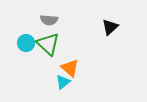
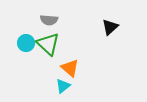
cyan triangle: moved 4 px down
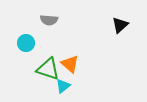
black triangle: moved 10 px right, 2 px up
green triangle: moved 25 px down; rotated 25 degrees counterclockwise
orange triangle: moved 4 px up
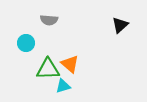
green triangle: rotated 20 degrees counterclockwise
cyan triangle: rotated 21 degrees clockwise
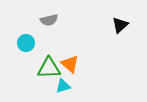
gray semicircle: rotated 18 degrees counterclockwise
green triangle: moved 1 px right, 1 px up
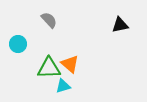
gray semicircle: rotated 120 degrees counterclockwise
black triangle: rotated 30 degrees clockwise
cyan circle: moved 8 px left, 1 px down
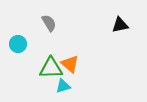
gray semicircle: moved 3 px down; rotated 12 degrees clockwise
green triangle: moved 2 px right
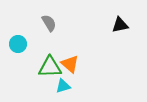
green triangle: moved 1 px left, 1 px up
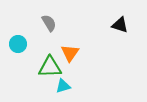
black triangle: rotated 30 degrees clockwise
orange triangle: moved 11 px up; rotated 24 degrees clockwise
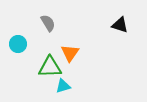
gray semicircle: moved 1 px left
